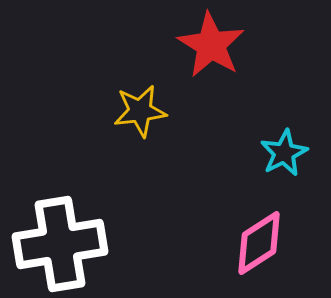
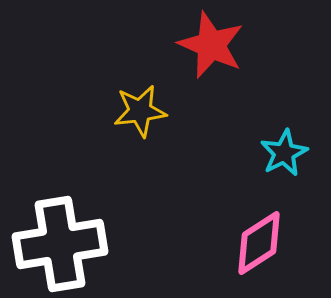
red star: rotated 8 degrees counterclockwise
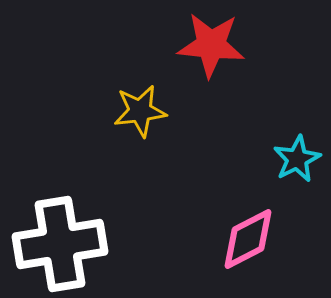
red star: rotated 18 degrees counterclockwise
cyan star: moved 13 px right, 6 px down
pink diamond: moved 11 px left, 4 px up; rotated 6 degrees clockwise
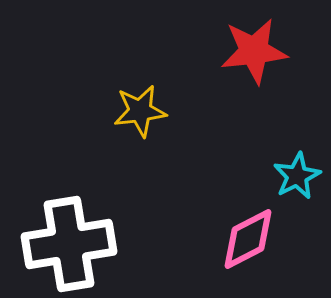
red star: moved 43 px right, 6 px down; rotated 12 degrees counterclockwise
cyan star: moved 17 px down
white cross: moved 9 px right
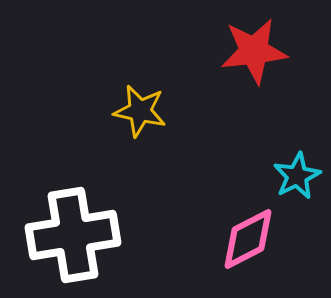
yellow star: rotated 20 degrees clockwise
white cross: moved 4 px right, 9 px up
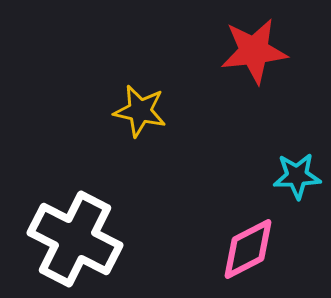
cyan star: rotated 24 degrees clockwise
white cross: moved 2 px right, 4 px down; rotated 36 degrees clockwise
pink diamond: moved 10 px down
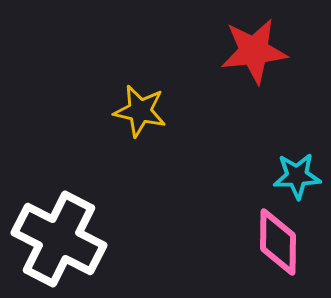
white cross: moved 16 px left
pink diamond: moved 30 px right, 7 px up; rotated 62 degrees counterclockwise
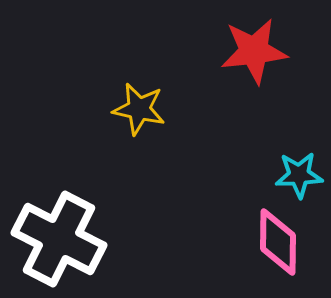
yellow star: moved 1 px left, 2 px up
cyan star: moved 2 px right, 1 px up
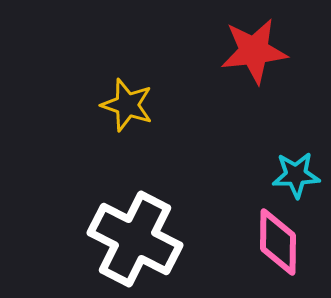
yellow star: moved 12 px left, 4 px up; rotated 6 degrees clockwise
cyan star: moved 3 px left
white cross: moved 76 px right
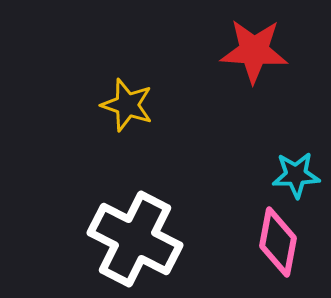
red star: rotated 10 degrees clockwise
pink diamond: rotated 10 degrees clockwise
